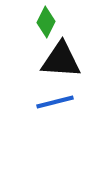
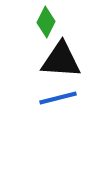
blue line: moved 3 px right, 4 px up
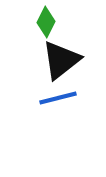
black triangle: rotated 42 degrees counterclockwise
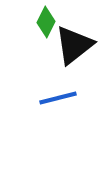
black triangle: moved 13 px right, 15 px up
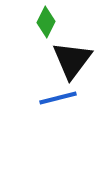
black triangle: moved 2 px left, 15 px down; rotated 15 degrees counterclockwise
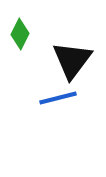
green diamond: moved 26 px left, 12 px down
